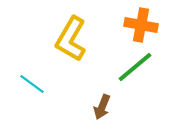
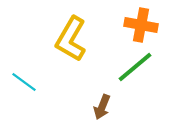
cyan line: moved 8 px left, 2 px up
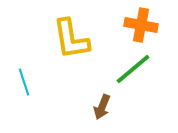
yellow L-shape: rotated 39 degrees counterclockwise
green line: moved 2 px left, 2 px down
cyan line: rotated 36 degrees clockwise
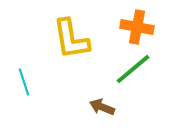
orange cross: moved 4 px left, 2 px down
brown arrow: rotated 90 degrees clockwise
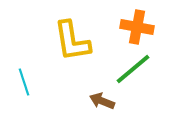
yellow L-shape: moved 1 px right, 2 px down
brown arrow: moved 6 px up
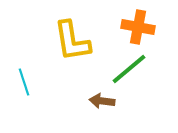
orange cross: moved 1 px right
green line: moved 4 px left
brown arrow: rotated 15 degrees counterclockwise
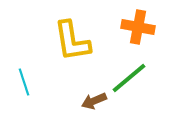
green line: moved 9 px down
brown arrow: moved 8 px left; rotated 30 degrees counterclockwise
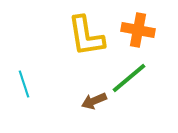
orange cross: moved 3 px down
yellow L-shape: moved 14 px right, 5 px up
cyan line: moved 2 px down
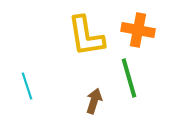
green line: rotated 66 degrees counterclockwise
cyan line: moved 3 px right, 2 px down
brown arrow: rotated 130 degrees clockwise
